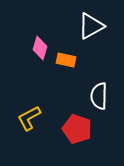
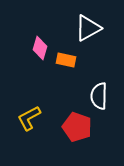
white triangle: moved 3 px left, 2 px down
red pentagon: moved 2 px up
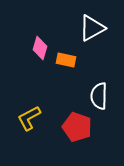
white triangle: moved 4 px right
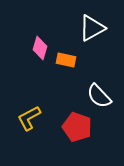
white semicircle: rotated 44 degrees counterclockwise
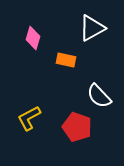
pink diamond: moved 7 px left, 10 px up
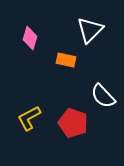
white triangle: moved 2 px left, 2 px down; rotated 16 degrees counterclockwise
pink diamond: moved 3 px left
white semicircle: moved 4 px right
red pentagon: moved 4 px left, 4 px up
